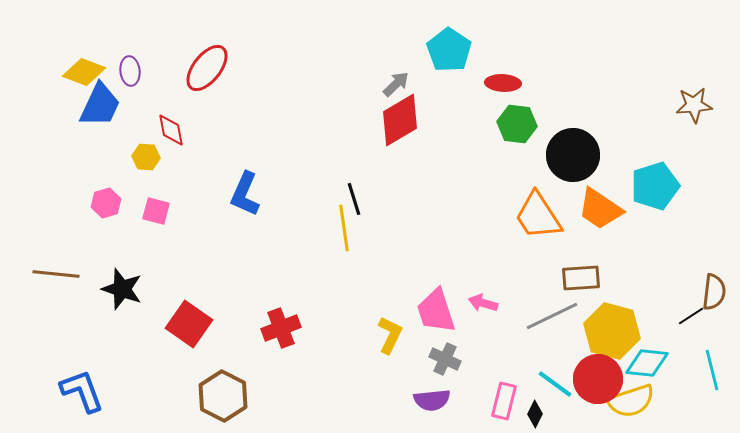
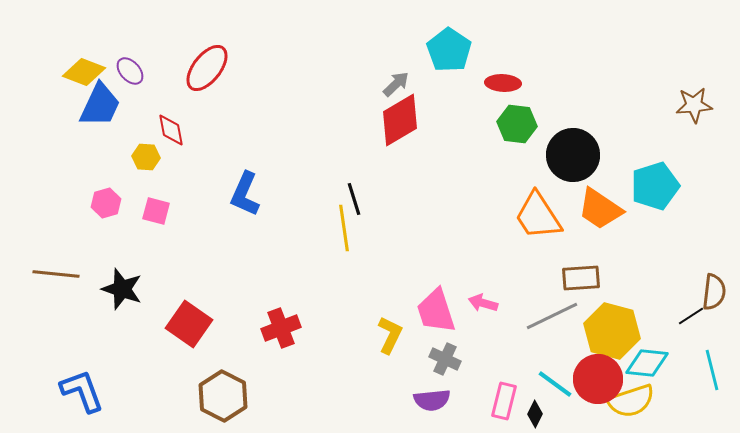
purple ellipse at (130, 71): rotated 36 degrees counterclockwise
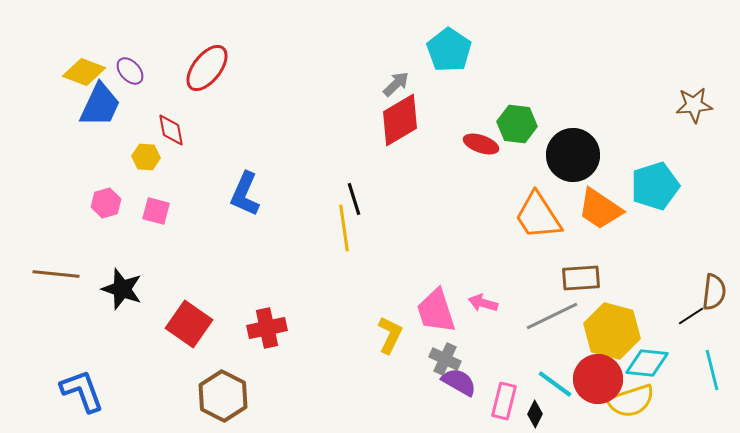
red ellipse at (503, 83): moved 22 px left, 61 px down; rotated 16 degrees clockwise
red cross at (281, 328): moved 14 px left; rotated 9 degrees clockwise
purple semicircle at (432, 400): moved 27 px right, 18 px up; rotated 144 degrees counterclockwise
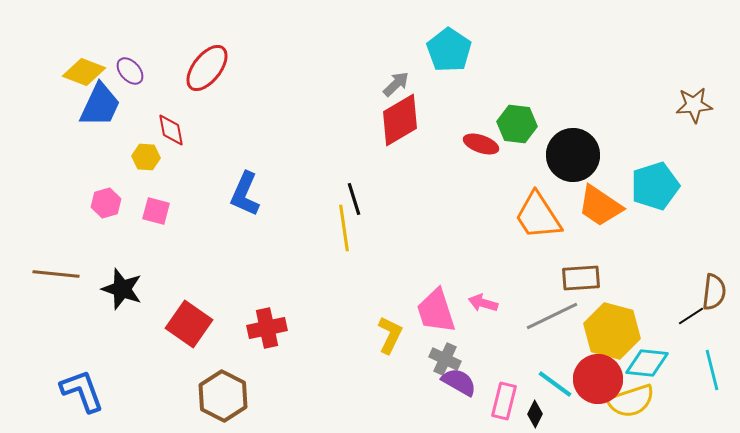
orange trapezoid at (600, 209): moved 3 px up
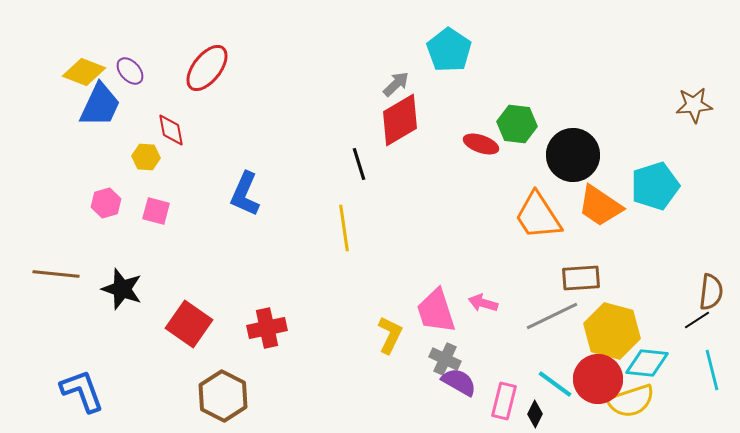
black line at (354, 199): moved 5 px right, 35 px up
brown semicircle at (714, 292): moved 3 px left
black line at (691, 316): moved 6 px right, 4 px down
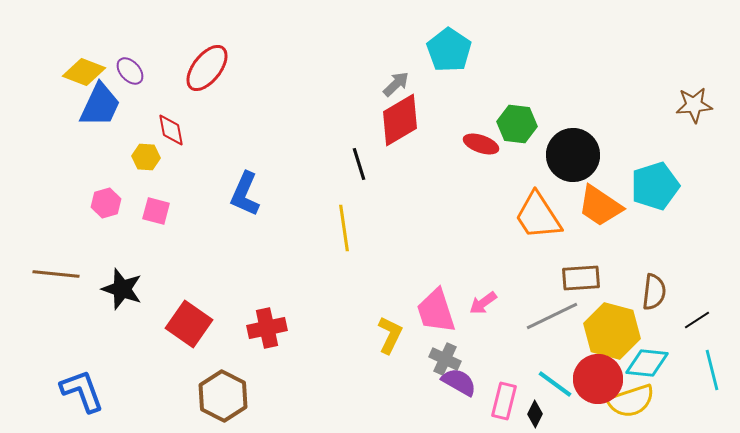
brown semicircle at (711, 292): moved 57 px left
pink arrow at (483, 303): rotated 52 degrees counterclockwise
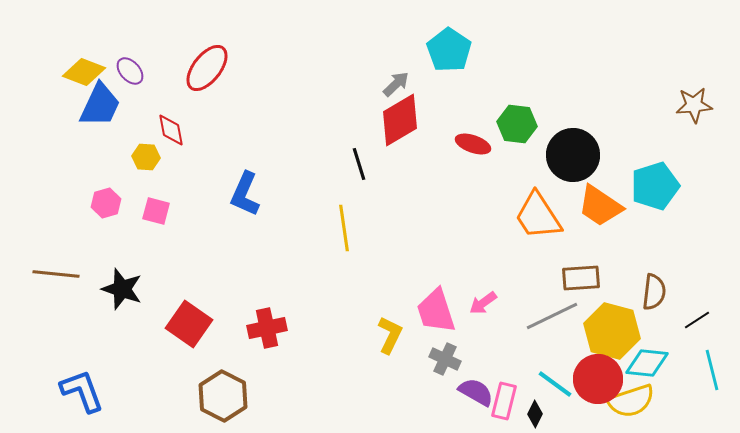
red ellipse at (481, 144): moved 8 px left
purple semicircle at (459, 382): moved 17 px right, 10 px down
